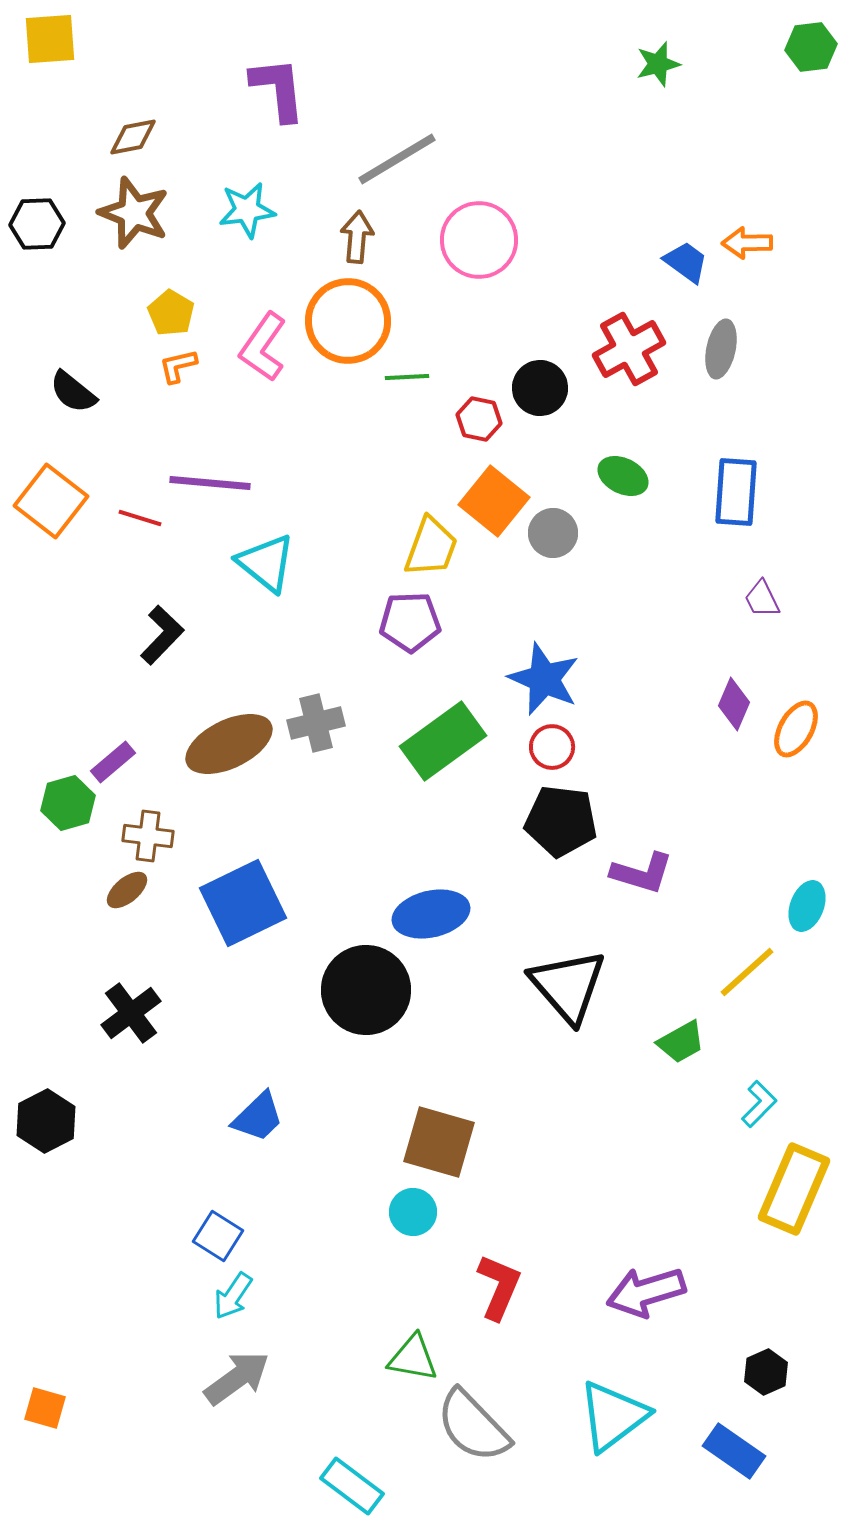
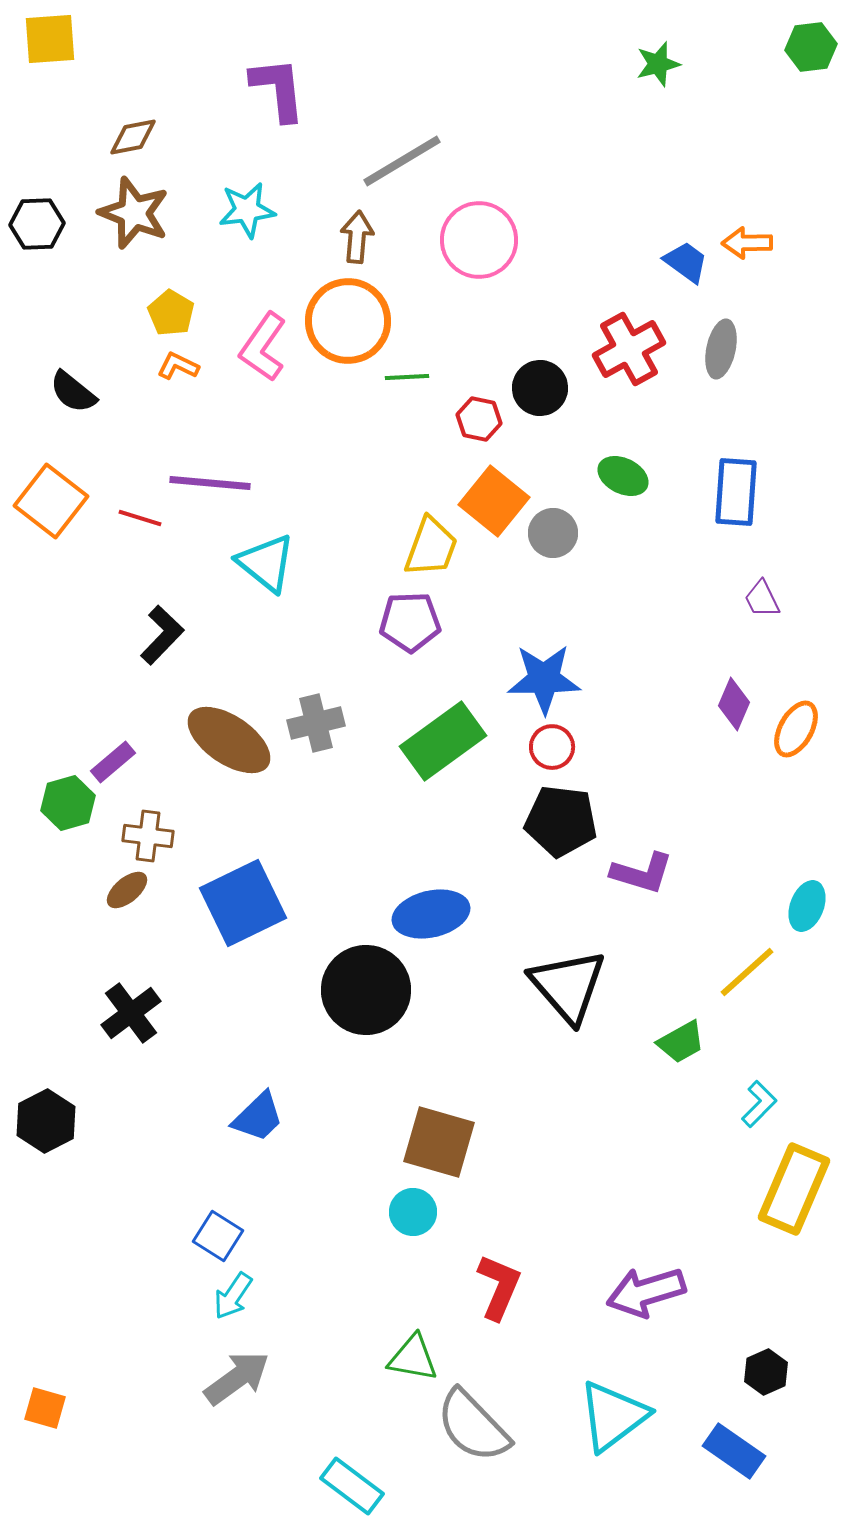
gray line at (397, 159): moved 5 px right, 2 px down
orange L-shape at (178, 366): rotated 39 degrees clockwise
blue star at (544, 679): rotated 24 degrees counterclockwise
brown ellipse at (229, 744): moved 4 px up; rotated 60 degrees clockwise
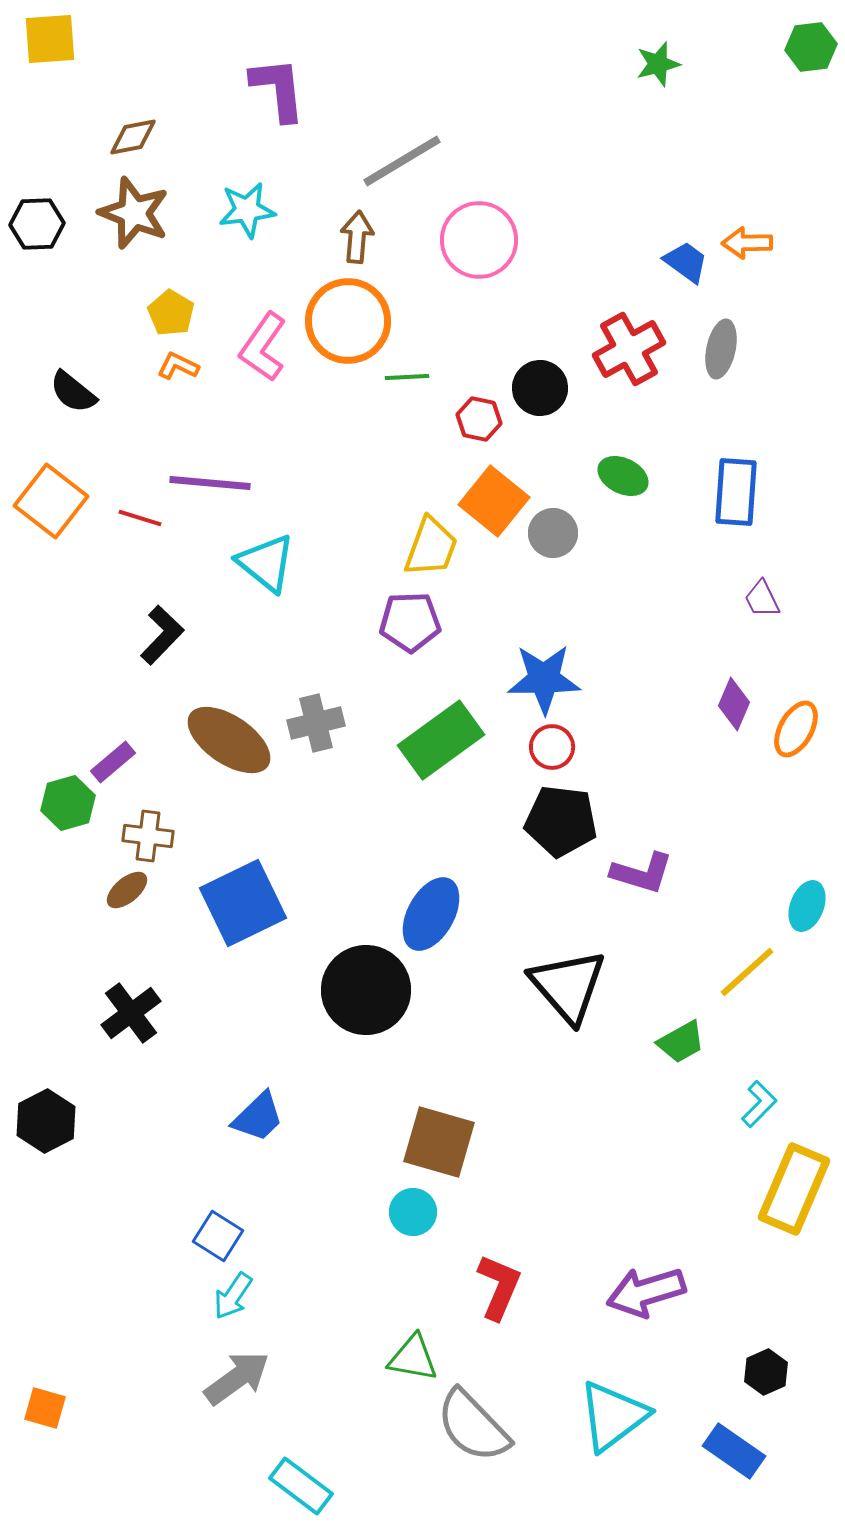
green rectangle at (443, 741): moved 2 px left, 1 px up
blue ellipse at (431, 914): rotated 48 degrees counterclockwise
cyan rectangle at (352, 1486): moved 51 px left
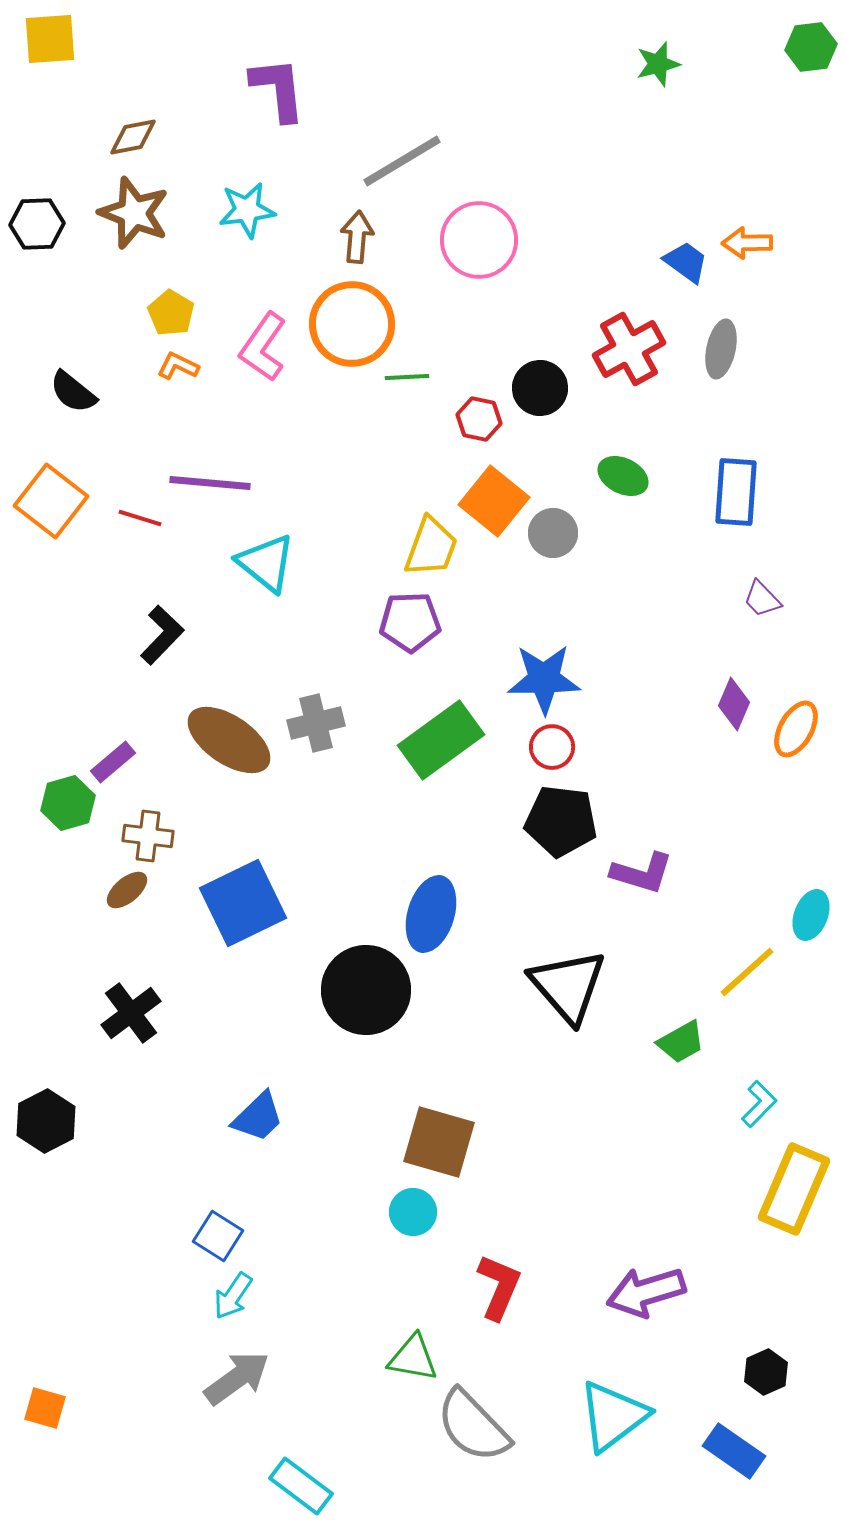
orange circle at (348, 321): moved 4 px right, 3 px down
purple trapezoid at (762, 599): rotated 18 degrees counterclockwise
cyan ellipse at (807, 906): moved 4 px right, 9 px down
blue ellipse at (431, 914): rotated 12 degrees counterclockwise
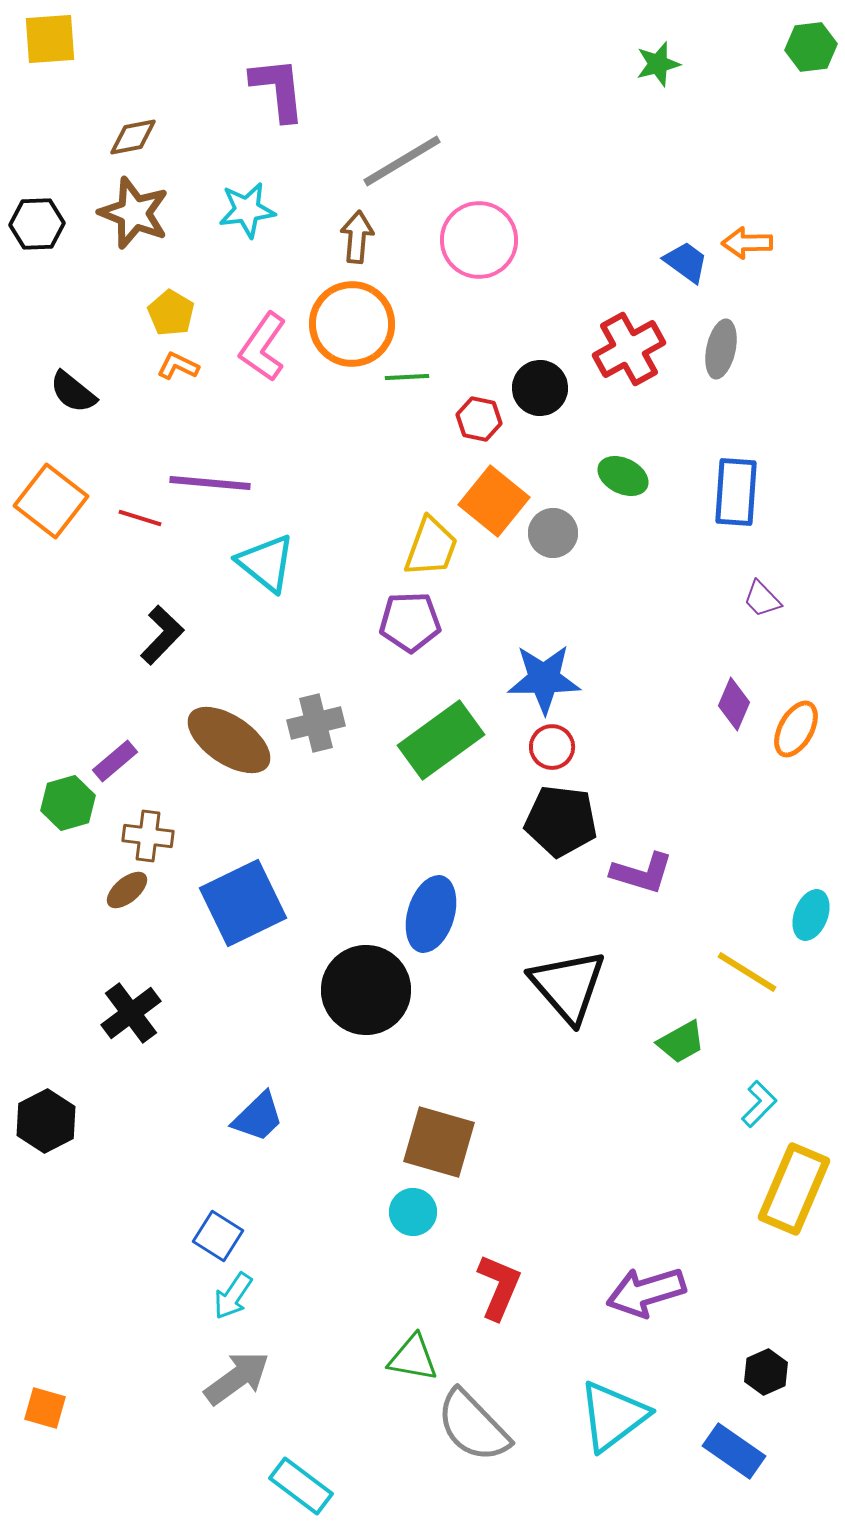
purple rectangle at (113, 762): moved 2 px right, 1 px up
yellow line at (747, 972): rotated 74 degrees clockwise
